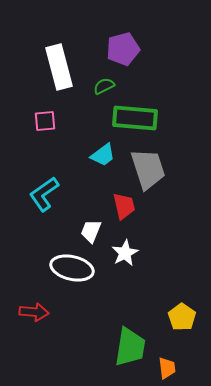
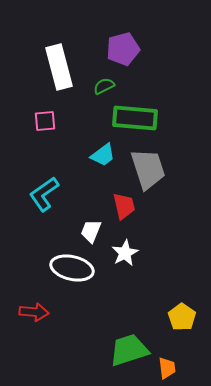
green trapezoid: moved 1 px left, 3 px down; rotated 117 degrees counterclockwise
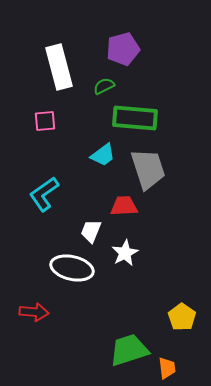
red trapezoid: rotated 80 degrees counterclockwise
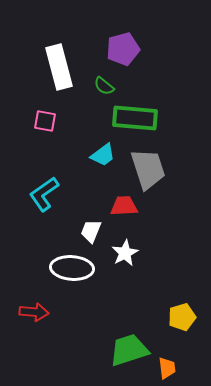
green semicircle: rotated 115 degrees counterclockwise
pink square: rotated 15 degrees clockwise
white ellipse: rotated 9 degrees counterclockwise
yellow pentagon: rotated 20 degrees clockwise
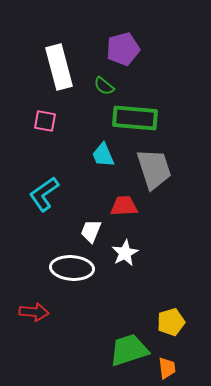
cyan trapezoid: rotated 104 degrees clockwise
gray trapezoid: moved 6 px right
yellow pentagon: moved 11 px left, 5 px down
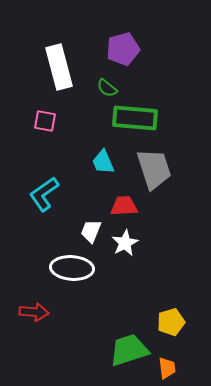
green semicircle: moved 3 px right, 2 px down
cyan trapezoid: moved 7 px down
white star: moved 10 px up
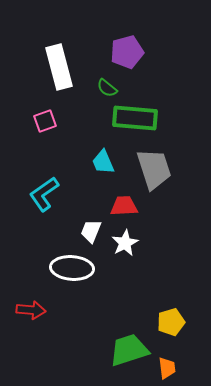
purple pentagon: moved 4 px right, 3 px down
pink square: rotated 30 degrees counterclockwise
red arrow: moved 3 px left, 2 px up
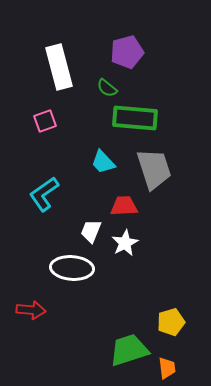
cyan trapezoid: rotated 20 degrees counterclockwise
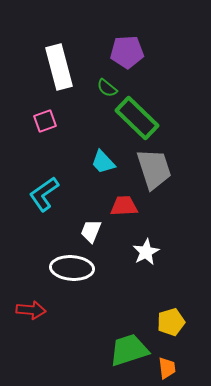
purple pentagon: rotated 12 degrees clockwise
green rectangle: moved 2 px right; rotated 39 degrees clockwise
white star: moved 21 px right, 9 px down
